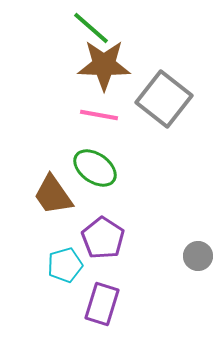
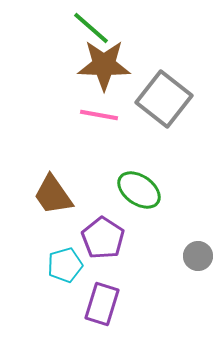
green ellipse: moved 44 px right, 22 px down
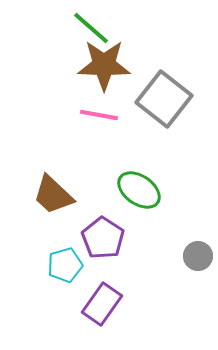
brown trapezoid: rotated 12 degrees counterclockwise
purple rectangle: rotated 18 degrees clockwise
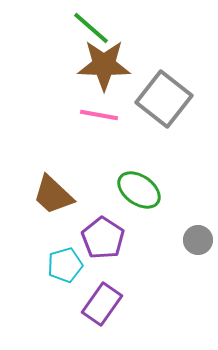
gray circle: moved 16 px up
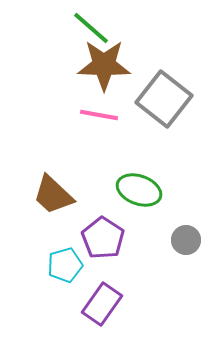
green ellipse: rotated 15 degrees counterclockwise
gray circle: moved 12 px left
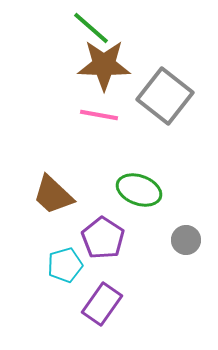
gray square: moved 1 px right, 3 px up
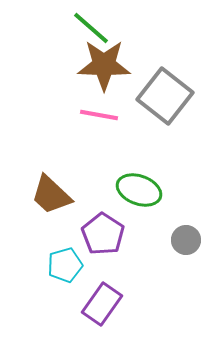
brown trapezoid: moved 2 px left
purple pentagon: moved 4 px up
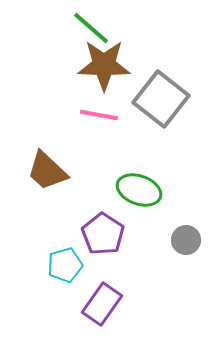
gray square: moved 4 px left, 3 px down
brown trapezoid: moved 4 px left, 24 px up
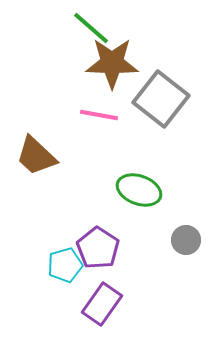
brown star: moved 8 px right, 2 px up
brown trapezoid: moved 11 px left, 15 px up
purple pentagon: moved 5 px left, 14 px down
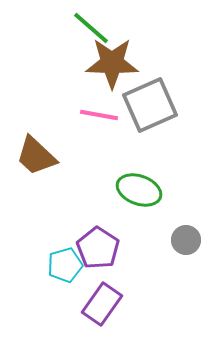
gray square: moved 11 px left, 6 px down; rotated 28 degrees clockwise
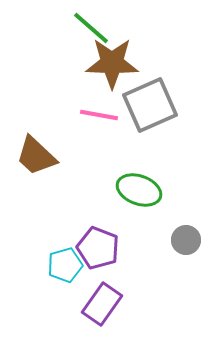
purple pentagon: rotated 12 degrees counterclockwise
